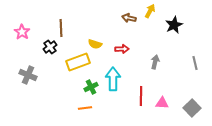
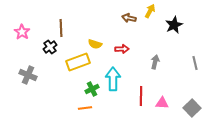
green cross: moved 1 px right, 2 px down
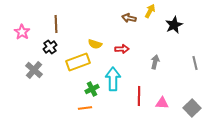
brown line: moved 5 px left, 4 px up
gray cross: moved 6 px right, 5 px up; rotated 18 degrees clockwise
red line: moved 2 px left
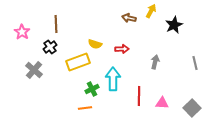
yellow arrow: moved 1 px right
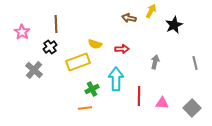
cyan arrow: moved 3 px right
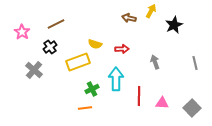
brown line: rotated 66 degrees clockwise
gray arrow: rotated 32 degrees counterclockwise
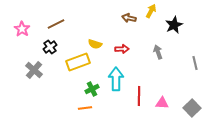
pink star: moved 3 px up
gray arrow: moved 3 px right, 10 px up
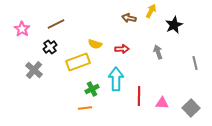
gray square: moved 1 px left
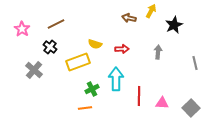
black cross: rotated 16 degrees counterclockwise
gray arrow: rotated 24 degrees clockwise
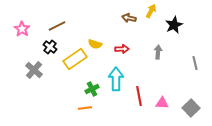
brown line: moved 1 px right, 2 px down
yellow rectangle: moved 3 px left, 3 px up; rotated 15 degrees counterclockwise
red line: rotated 12 degrees counterclockwise
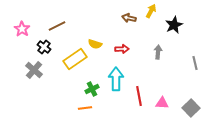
black cross: moved 6 px left
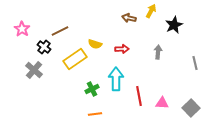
brown line: moved 3 px right, 5 px down
orange line: moved 10 px right, 6 px down
